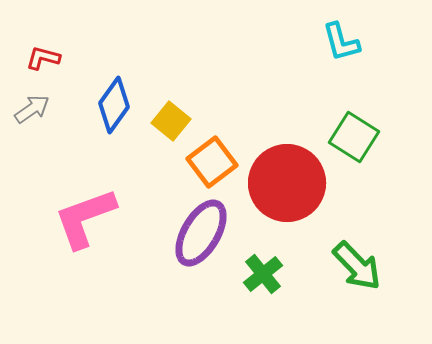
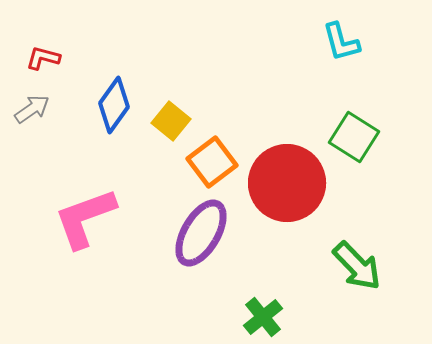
green cross: moved 43 px down
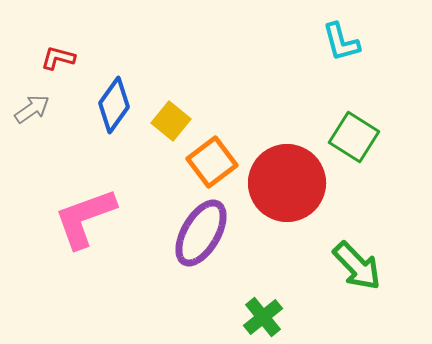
red L-shape: moved 15 px right
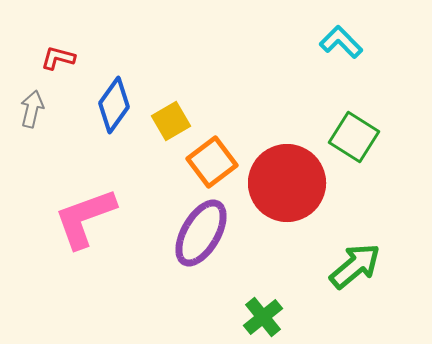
cyan L-shape: rotated 150 degrees clockwise
gray arrow: rotated 42 degrees counterclockwise
yellow square: rotated 21 degrees clockwise
green arrow: moved 2 px left; rotated 86 degrees counterclockwise
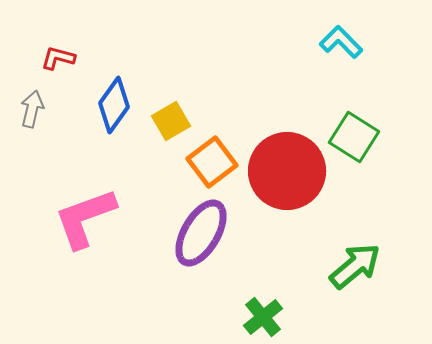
red circle: moved 12 px up
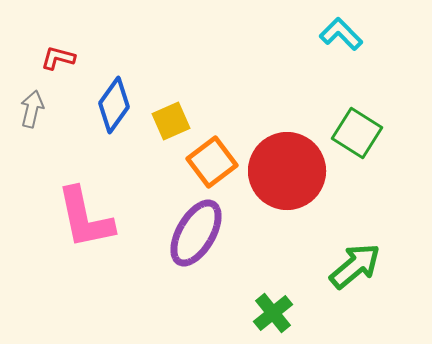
cyan L-shape: moved 8 px up
yellow square: rotated 6 degrees clockwise
green square: moved 3 px right, 4 px up
pink L-shape: rotated 82 degrees counterclockwise
purple ellipse: moved 5 px left
green cross: moved 10 px right, 4 px up
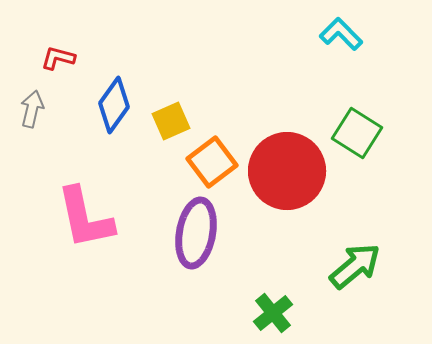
purple ellipse: rotated 20 degrees counterclockwise
